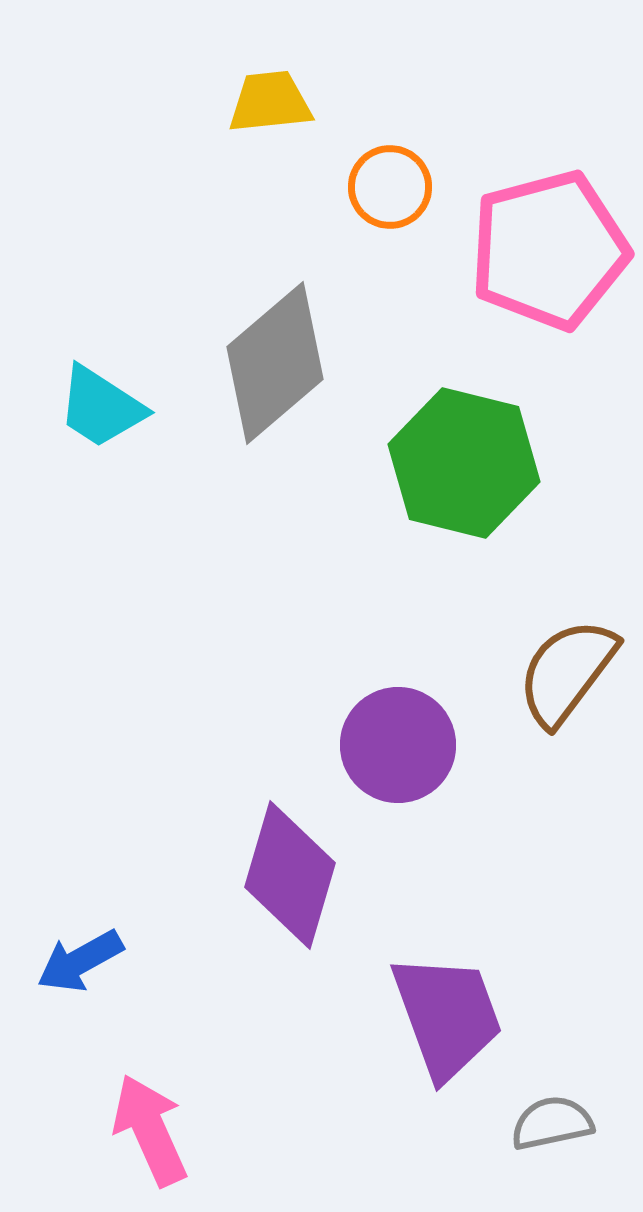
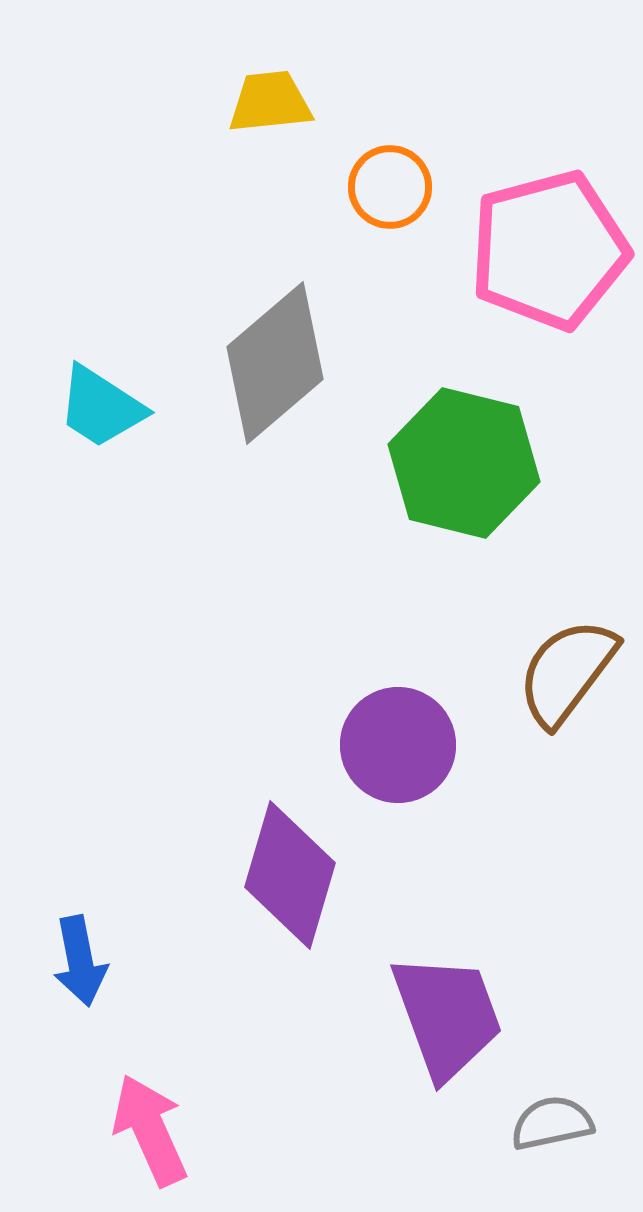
blue arrow: rotated 72 degrees counterclockwise
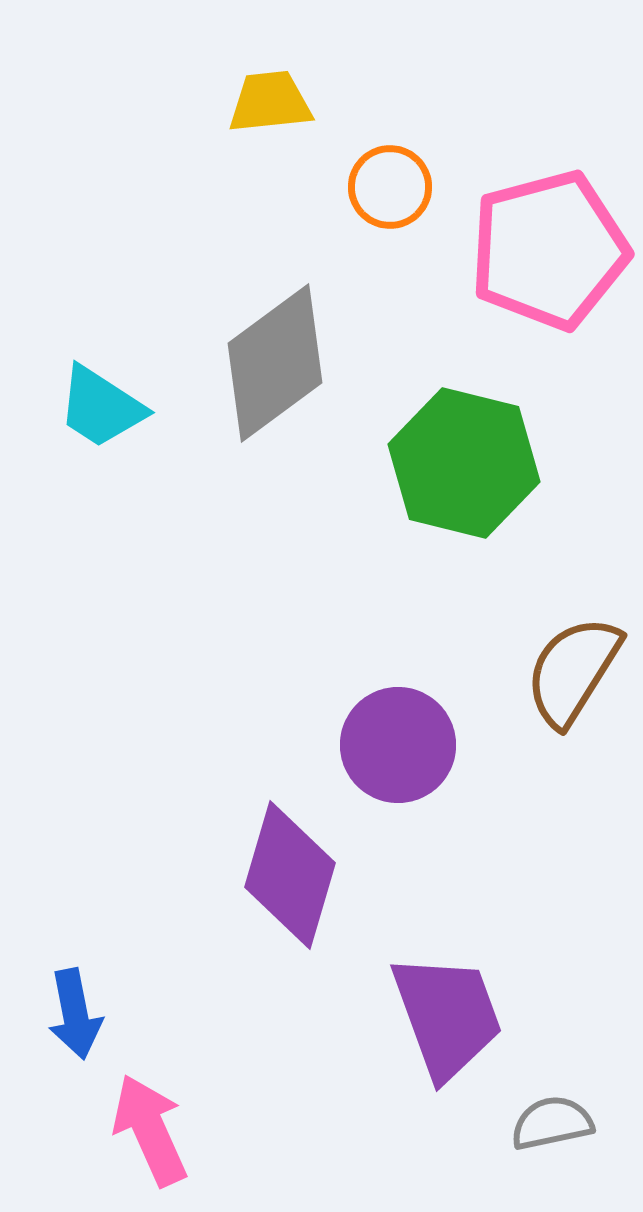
gray diamond: rotated 4 degrees clockwise
brown semicircle: moved 6 px right, 1 px up; rotated 5 degrees counterclockwise
blue arrow: moved 5 px left, 53 px down
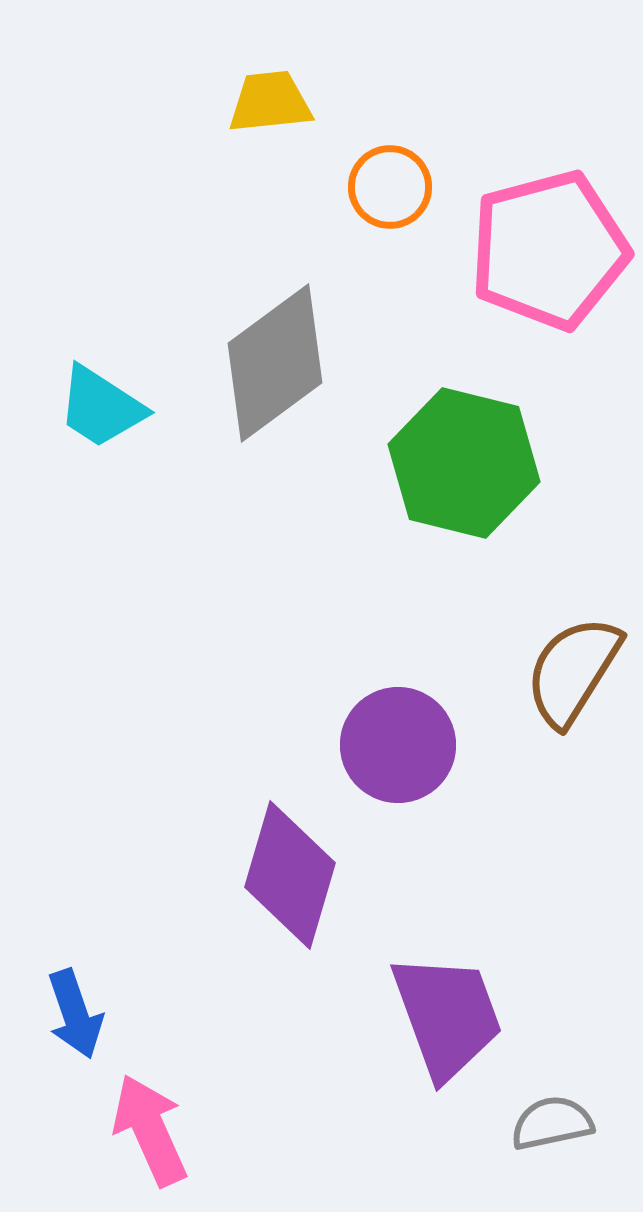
blue arrow: rotated 8 degrees counterclockwise
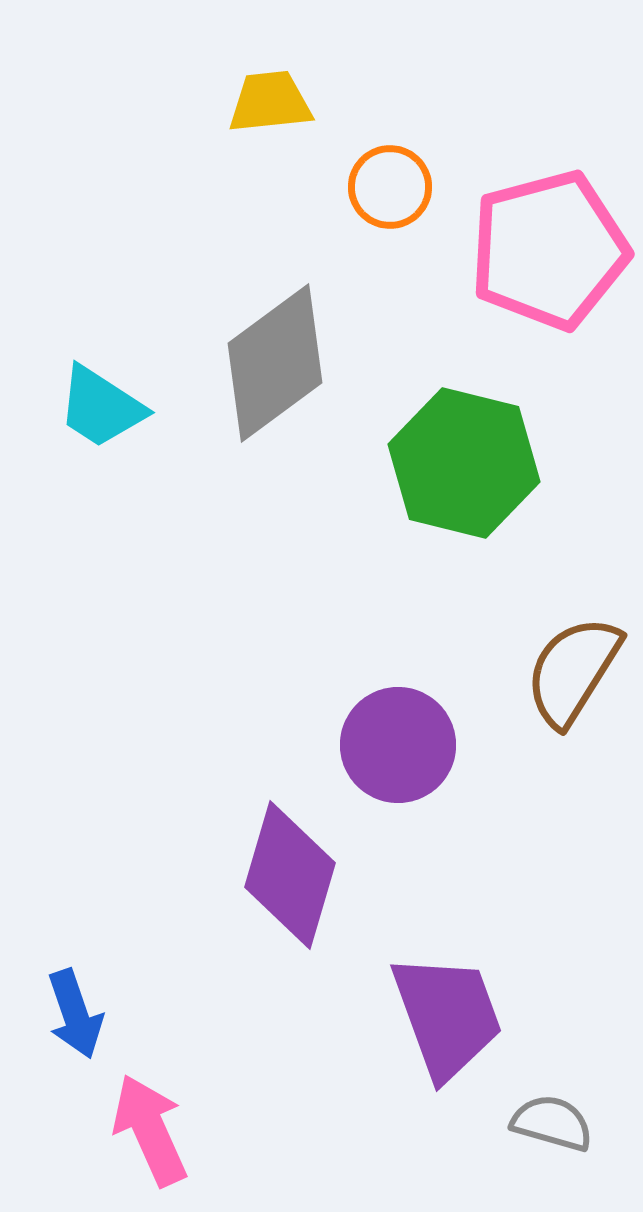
gray semicircle: rotated 28 degrees clockwise
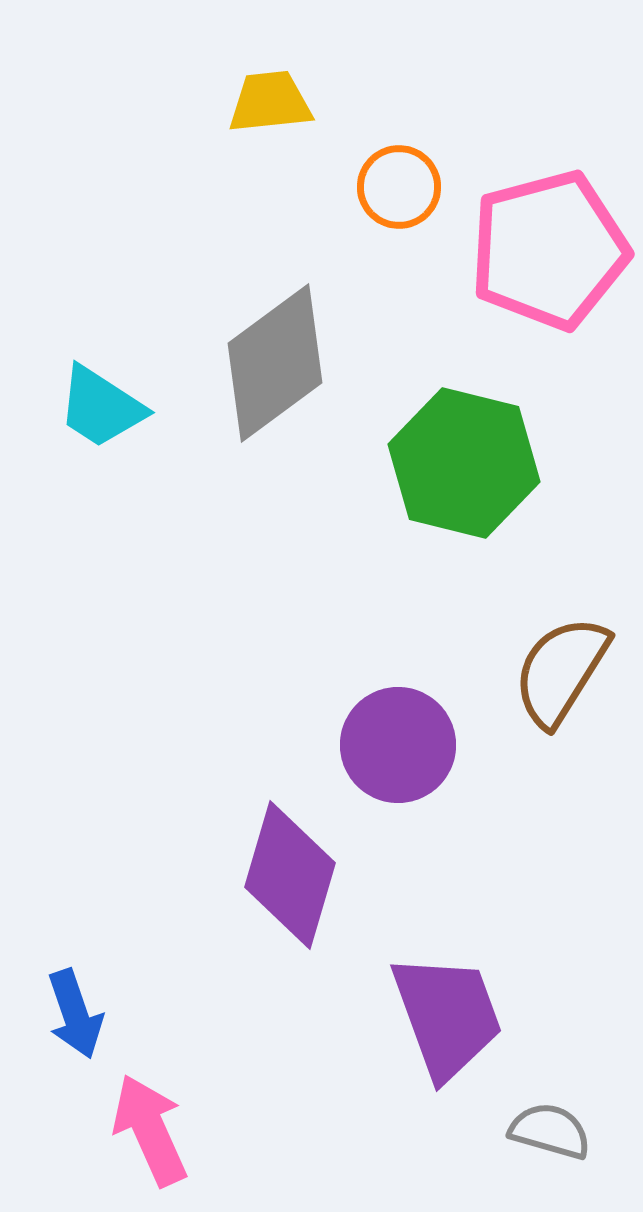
orange circle: moved 9 px right
brown semicircle: moved 12 px left
gray semicircle: moved 2 px left, 8 px down
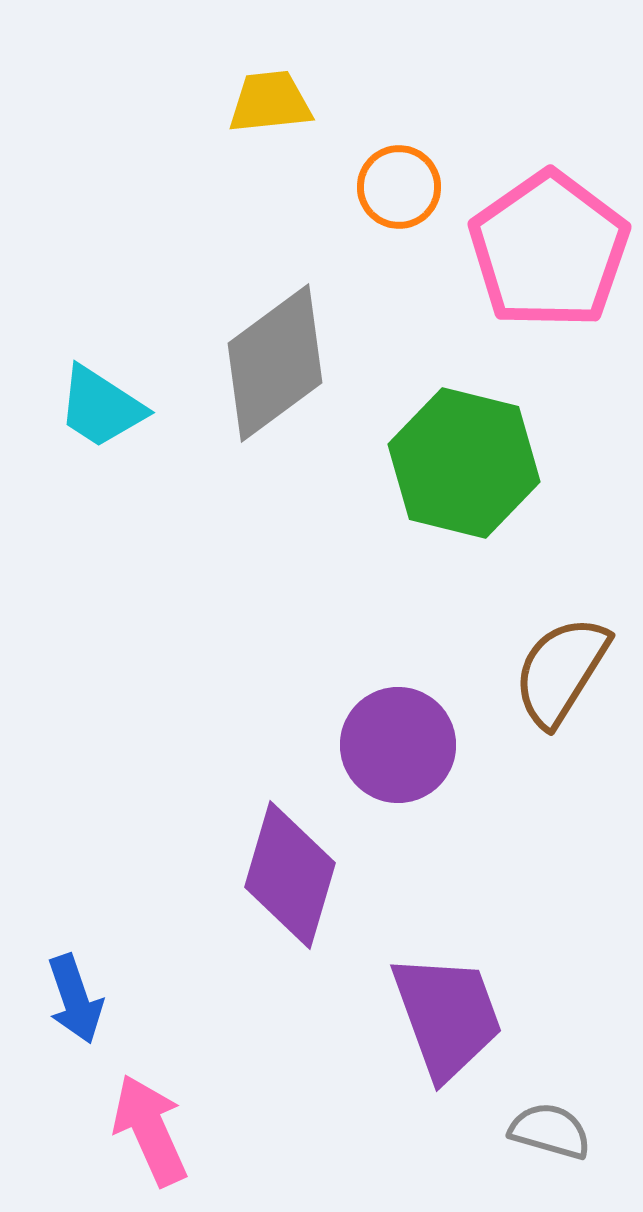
pink pentagon: rotated 20 degrees counterclockwise
blue arrow: moved 15 px up
